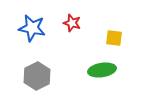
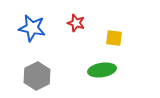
red star: moved 4 px right
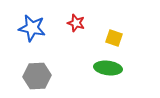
yellow square: rotated 12 degrees clockwise
green ellipse: moved 6 px right, 2 px up; rotated 16 degrees clockwise
gray hexagon: rotated 24 degrees clockwise
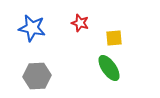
red star: moved 4 px right
yellow square: rotated 24 degrees counterclockwise
green ellipse: moved 1 px right; rotated 48 degrees clockwise
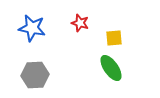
green ellipse: moved 2 px right
gray hexagon: moved 2 px left, 1 px up
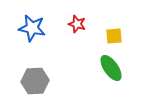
red star: moved 3 px left, 1 px down
yellow square: moved 2 px up
gray hexagon: moved 6 px down
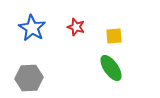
red star: moved 1 px left, 3 px down
blue star: rotated 20 degrees clockwise
gray hexagon: moved 6 px left, 3 px up
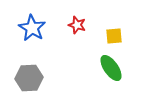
red star: moved 1 px right, 2 px up
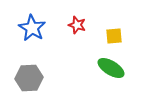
green ellipse: rotated 24 degrees counterclockwise
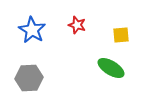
blue star: moved 2 px down
yellow square: moved 7 px right, 1 px up
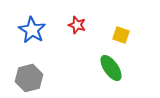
yellow square: rotated 24 degrees clockwise
green ellipse: rotated 24 degrees clockwise
gray hexagon: rotated 12 degrees counterclockwise
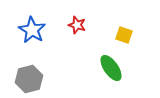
yellow square: moved 3 px right
gray hexagon: moved 1 px down
